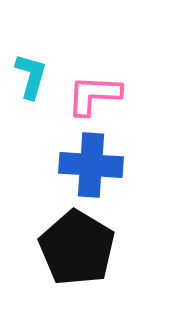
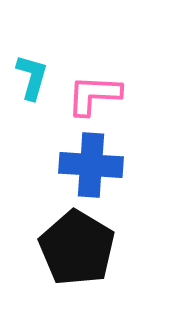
cyan L-shape: moved 1 px right, 1 px down
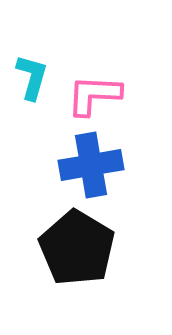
blue cross: rotated 14 degrees counterclockwise
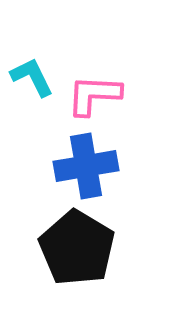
cyan L-shape: rotated 42 degrees counterclockwise
blue cross: moved 5 px left, 1 px down
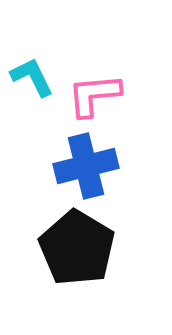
pink L-shape: rotated 8 degrees counterclockwise
blue cross: rotated 4 degrees counterclockwise
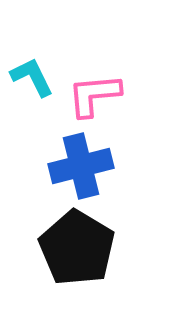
blue cross: moved 5 px left
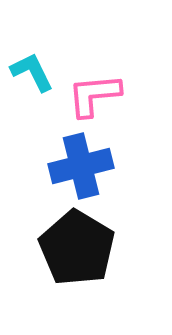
cyan L-shape: moved 5 px up
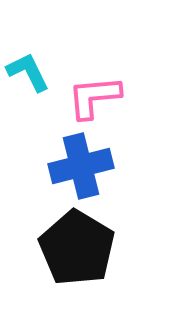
cyan L-shape: moved 4 px left
pink L-shape: moved 2 px down
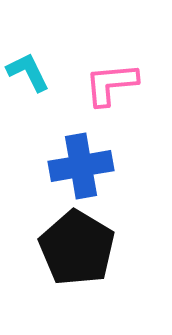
pink L-shape: moved 17 px right, 13 px up
blue cross: rotated 4 degrees clockwise
